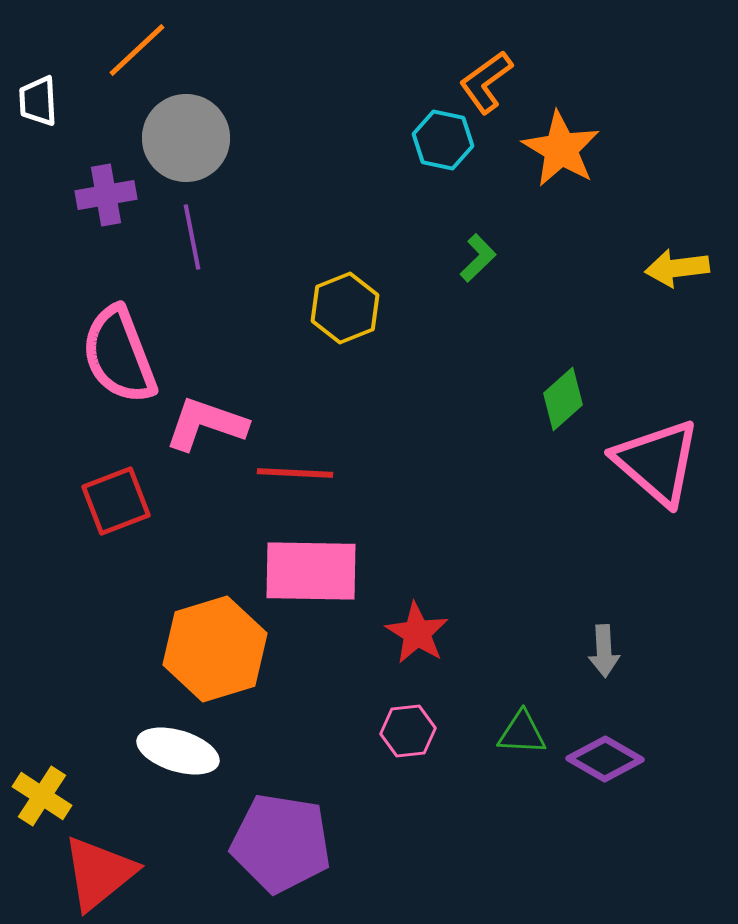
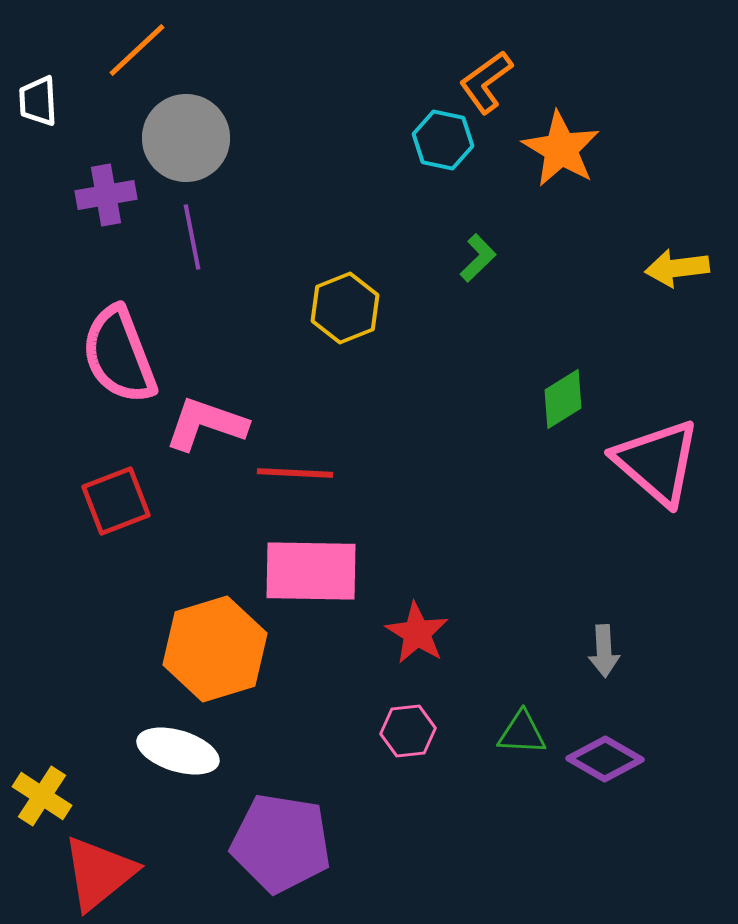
green diamond: rotated 10 degrees clockwise
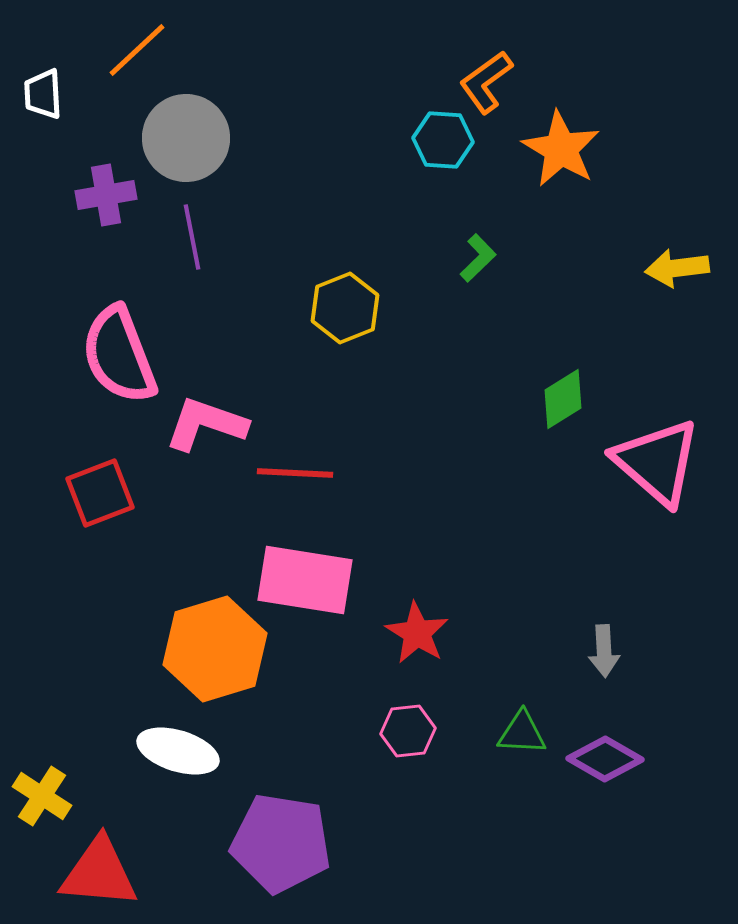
white trapezoid: moved 5 px right, 7 px up
cyan hexagon: rotated 8 degrees counterclockwise
red square: moved 16 px left, 8 px up
pink rectangle: moved 6 px left, 9 px down; rotated 8 degrees clockwise
red triangle: rotated 44 degrees clockwise
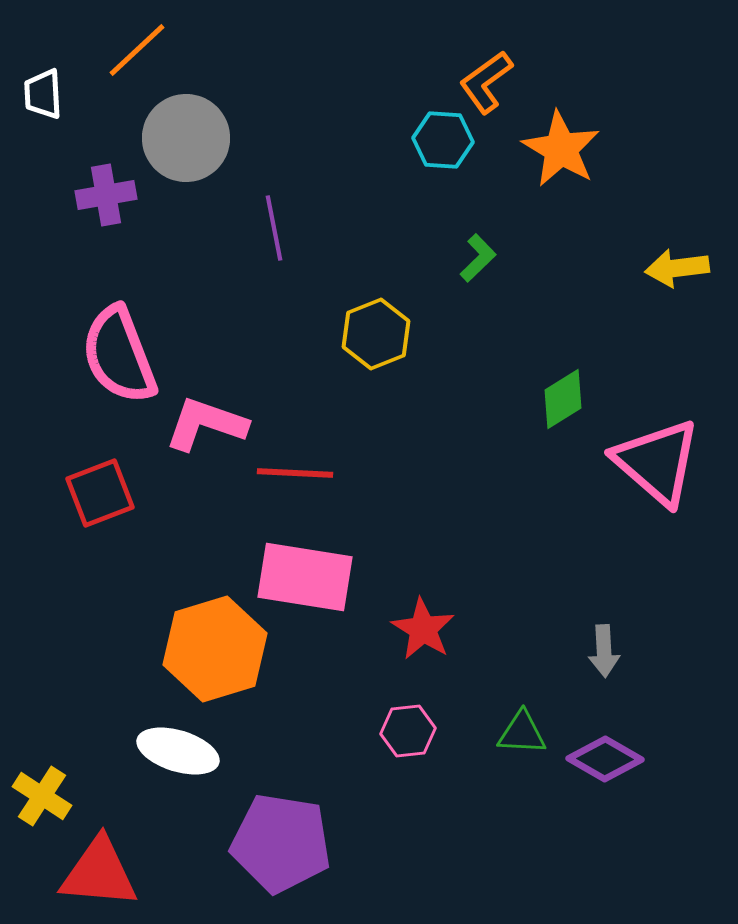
purple line: moved 82 px right, 9 px up
yellow hexagon: moved 31 px right, 26 px down
pink rectangle: moved 3 px up
red star: moved 6 px right, 4 px up
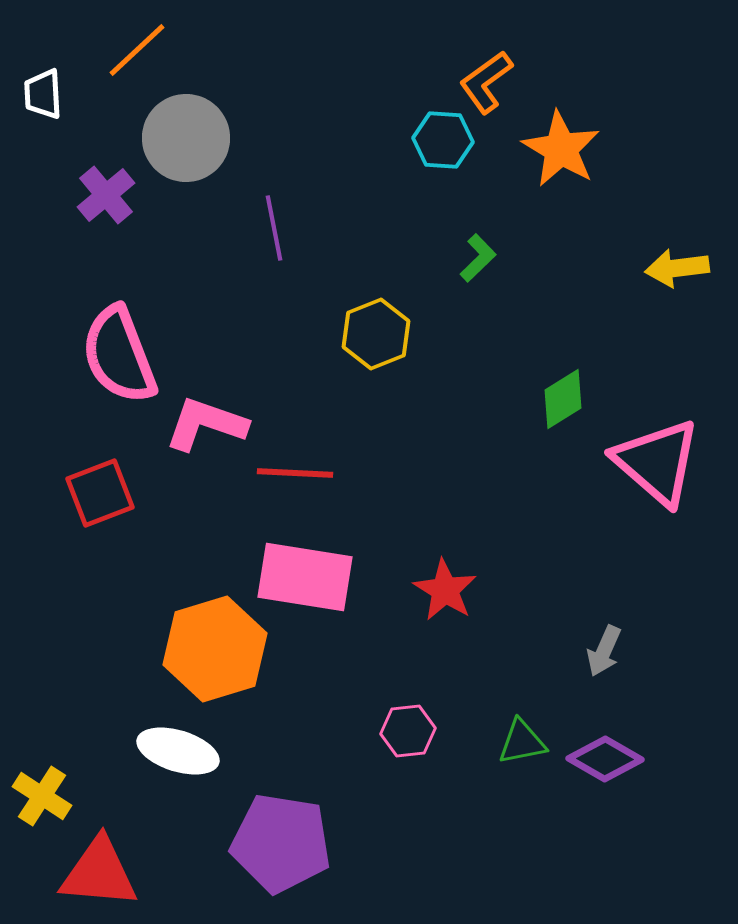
purple cross: rotated 30 degrees counterclockwise
red star: moved 22 px right, 39 px up
gray arrow: rotated 27 degrees clockwise
green triangle: moved 9 px down; rotated 14 degrees counterclockwise
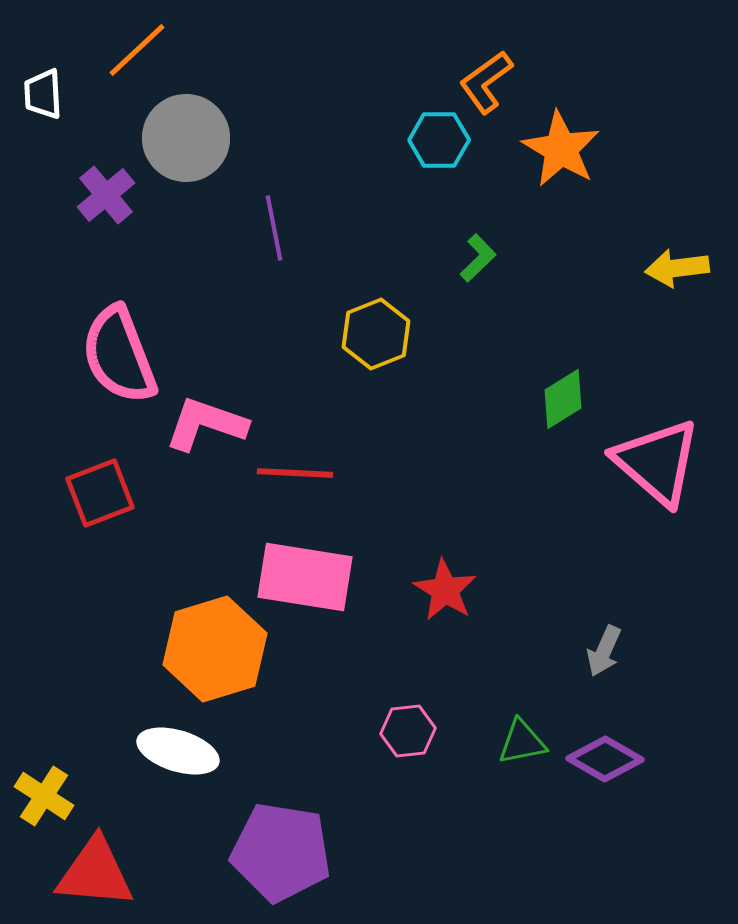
cyan hexagon: moved 4 px left; rotated 4 degrees counterclockwise
yellow cross: moved 2 px right
purple pentagon: moved 9 px down
red triangle: moved 4 px left
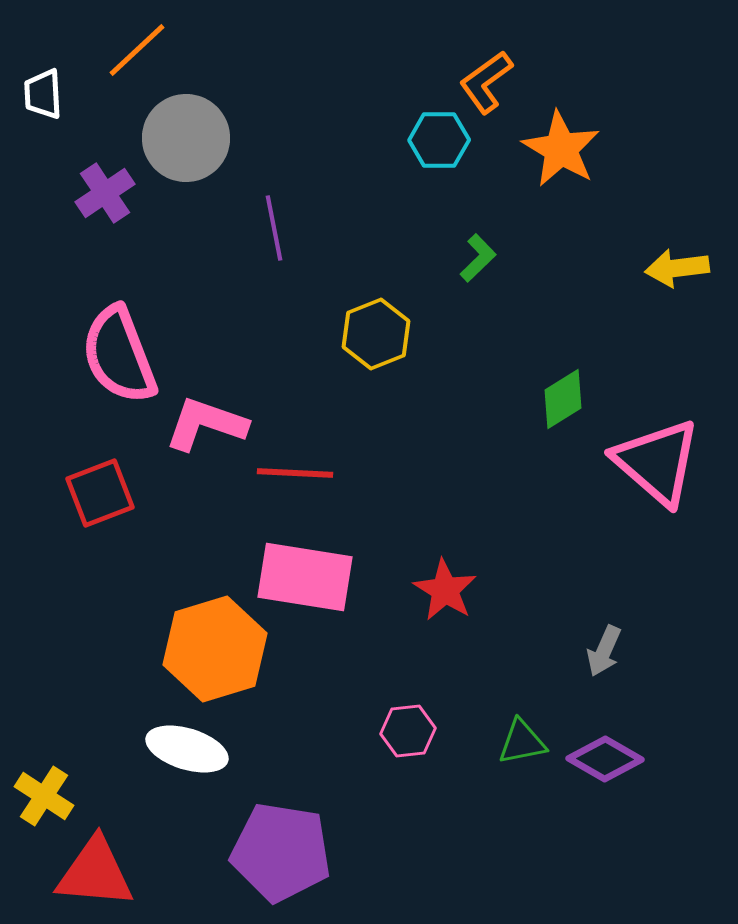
purple cross: moved 1 px left, 2 px up; rotated 6 degrees clockwise
white ellipse: moved 9 px right, 2 px up
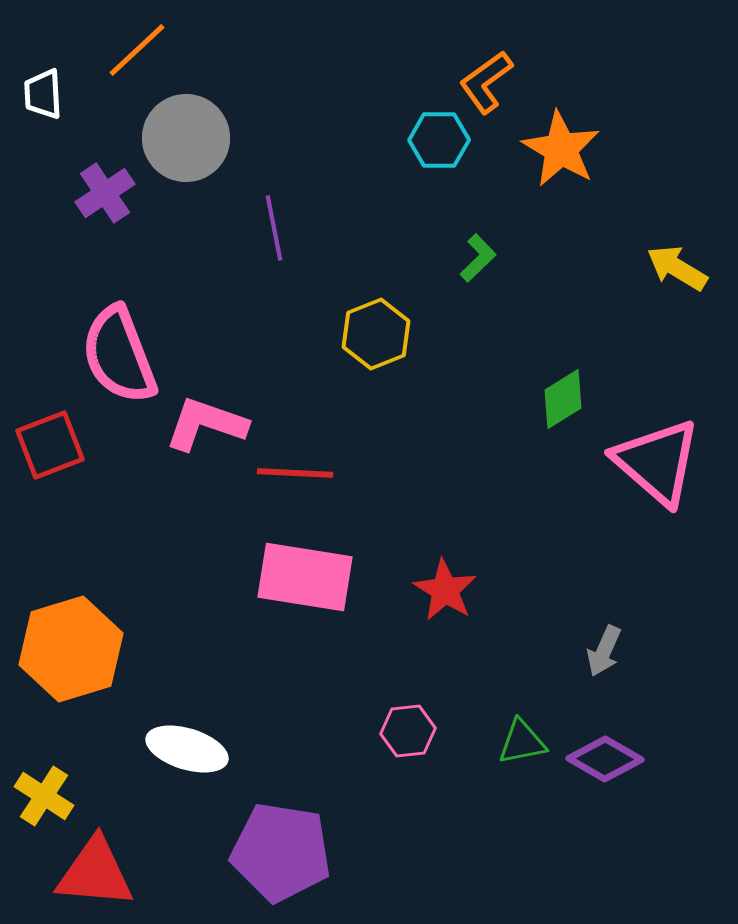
yellow arrow: rotated 38 degrees clockwise
red square: moved 50 px left, 48 px up
orange hexagon: moved 144 px left
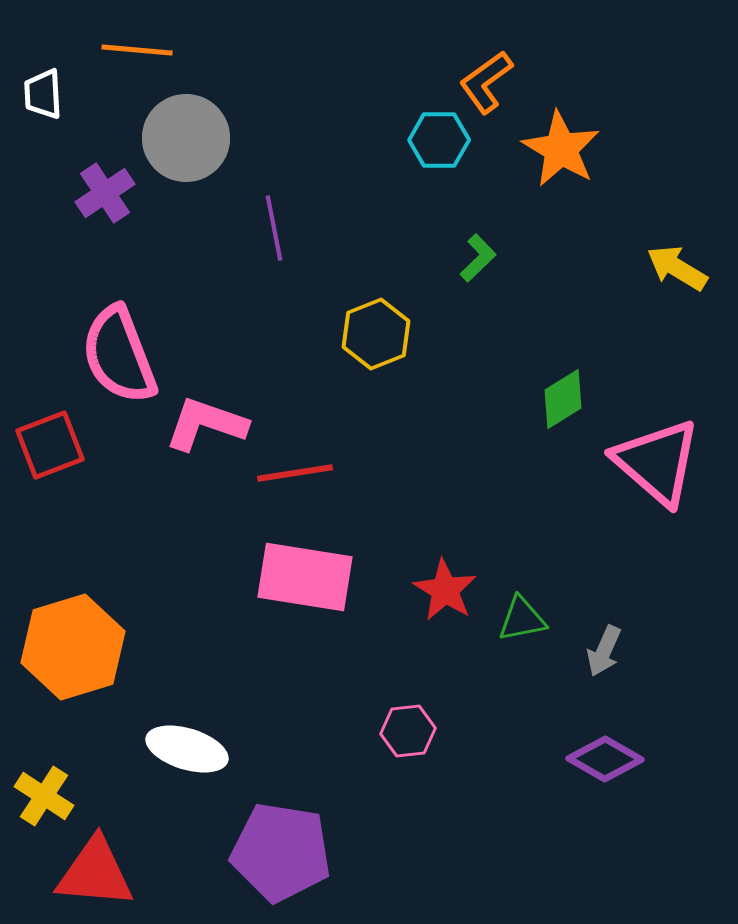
orange line: rotated 48 degrees clockwise
red line: rotated 12 degrees counterclockwise
orange hexagon: moved 2 px right, 2 px up
green triangle: moved 123 px up
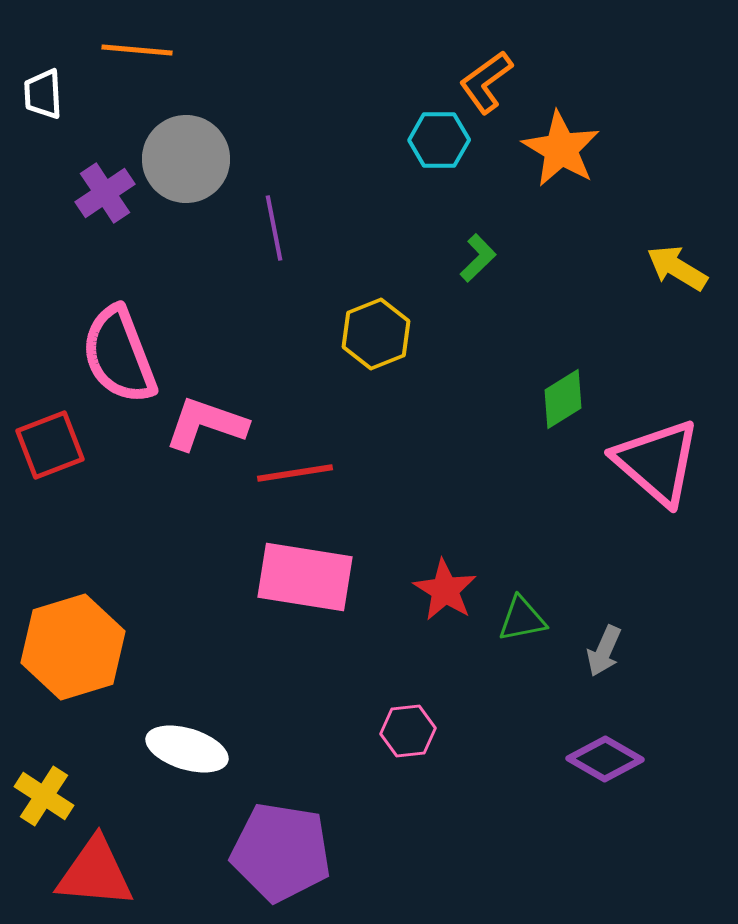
gray circle: moved 21 px down
